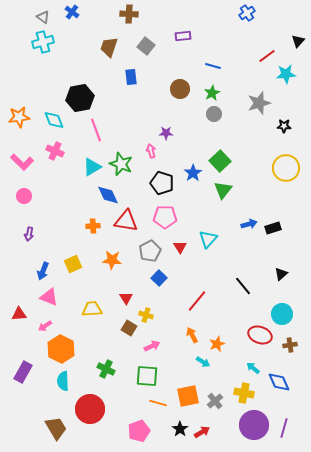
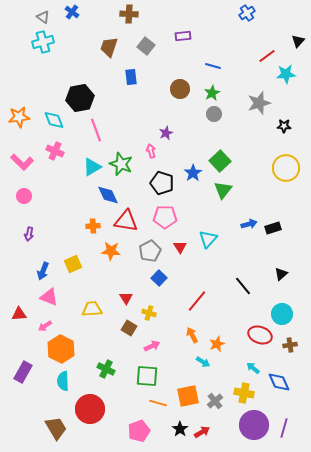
purple star at (166, 133): rotated 24 degrees counterclockwise
orange star at (112, 260): moved 1 px left, 9 px up
yellow cross at (146, 315): moved 3 px right, 2 px up
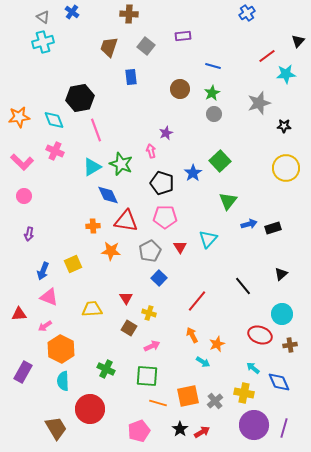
green triangle at (223, 190): moved 5 px right, 11 px down
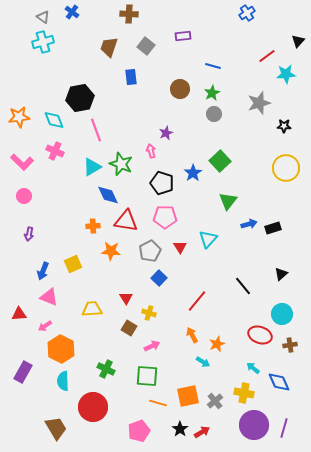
red circle at (90, 409): moved 3 px right, 2 px up
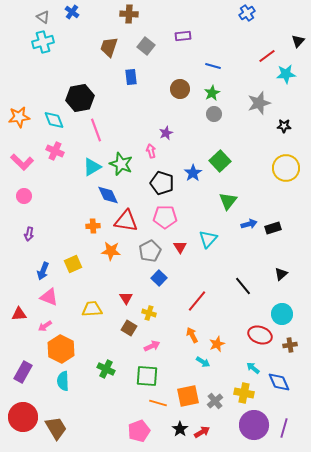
red circle at (93, 407): moved 70 px left, 10 px down
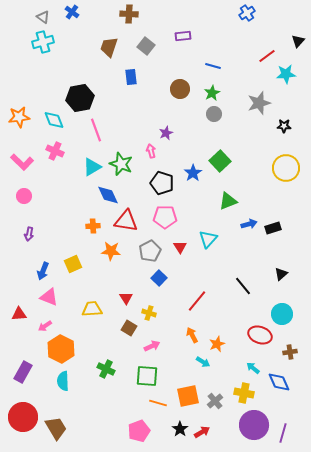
green triangle at (228, 201): rotated 30 degrees clockwise
brown cross at (290, 345): moved 7 px down
purple line at (284, 428): moved 1 px left, 5 px down
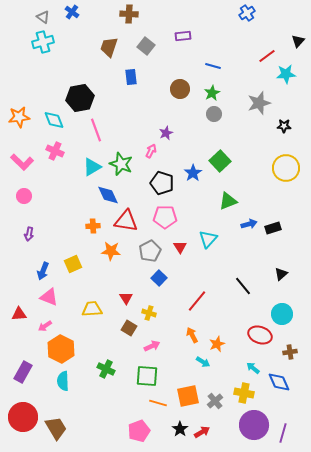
pink arrow at (151, 151): rotated 40 degrees clockwise
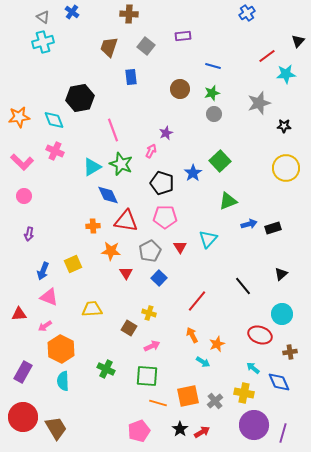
green star at (212, 93): rotated 14 degrees clockwise
pink line at (96, 130): moved 17 px right
red triangle at (126, 298): moved 25 px up
